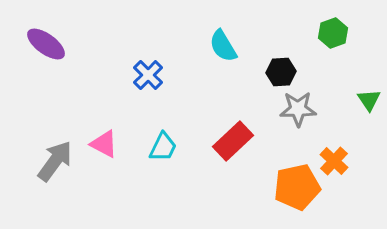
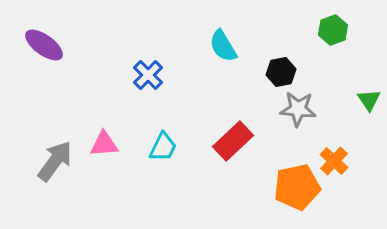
green hexagon: moved 3 px up
purple ellipse: moved 2 px left, 1 px down
black hexagon: rotated 8 degrees counterclockwise
gray star: rotated 6 degrees clockwise
pink triangle: rotated 32 degrees counterclockwise
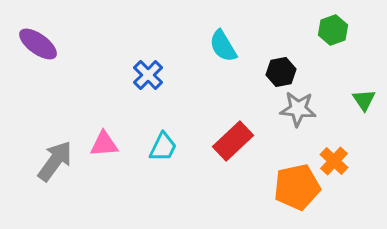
purple ellipse: moved 6 px left, 1 px up
green triangle: moved 5 px left
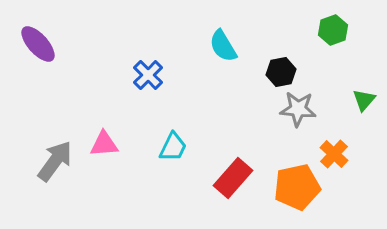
purple ellipse: rotated 12 degrees clockwise
green triangle: rotated 15 degrees clockwise
red rectangle: moved 37 px down; rotated 6 degrees counterclockwise
cyan trapezoid: moved 10 px right
orange cross: moved 7 px up
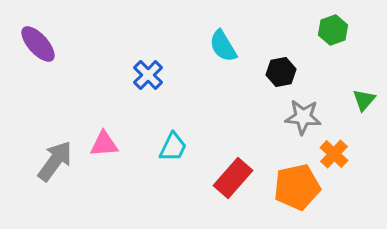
gray star: moved 5 px right, 8 px down
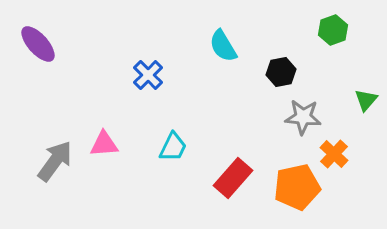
green triangle: moved 2 px right
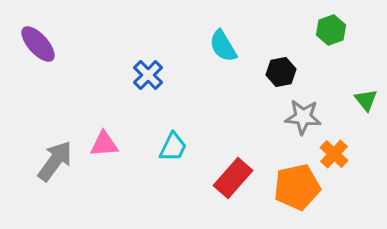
green hexagon: moved 2 px left
green triangle: rotated 20 degrees counterclockwise
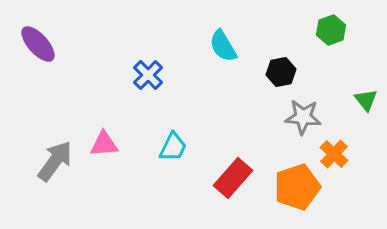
orange pentagon: rotated 6 degrees counterclockwise
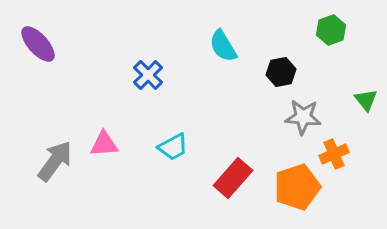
cyan trapezoid: rotated 36 degrees clockwise
orange cross: rotated 24 degrees clockwise
